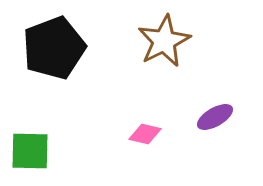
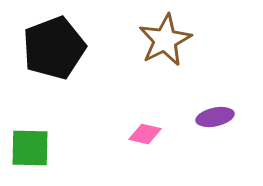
brown star: moved 1 px right, 1 px up
purple ellipse: rotated 18 degrees clockwise
green square: moved 3 px up
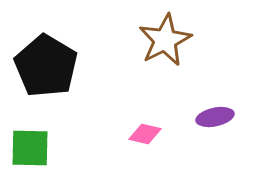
black pentagon: moved 8 px left, 18 px down; rotated 20 degrees counterclockwise
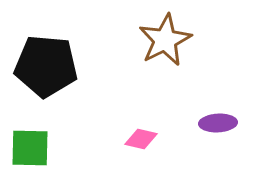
black pentagon: rotated 26 degrees counterclockwise
purple ellipse: moved 3 px right, 6 px down; rotated 9 degrees clockwise
pink diamond: moved 4 px left, 5 px down
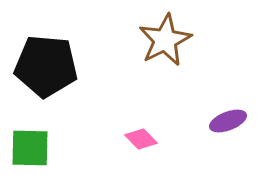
purple ellipse: moved 10 px right, 2 px up; rotated 18 degrees counterclockwise
pink diamond: rotated 32 degrees clockwise
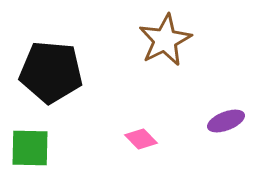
black pentagon: moved 5 px right, 6 px down
purple ellipse: moved 2 px left
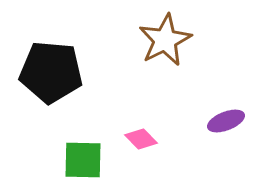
green square: moved 53 px right, 12 px down
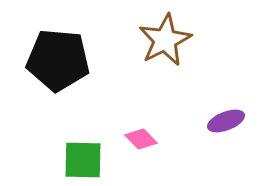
black pentagon: moved 7 px right, 12 px up
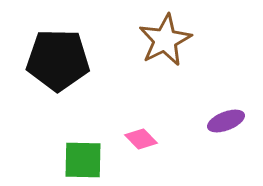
black pentagon: rotated 4 degrees counterclockwise
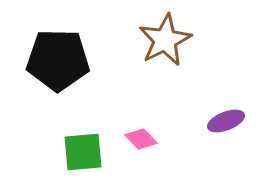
green square: moved 8 px up; rotated 6 degrees counterclockwise
